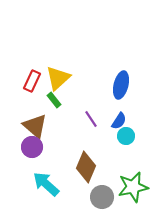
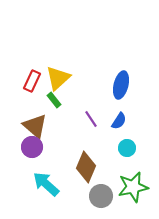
cyan circle: moved 1 px right, 12 px down
gray circle: moved 1 px left, 1 px up
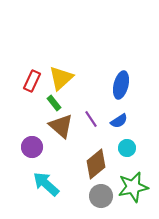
yellow triangle: moved 3 px right
green rectangle: moved 3 px down
blue semicircle: rotated 24 degrees clockwise
brown triangle: moved 26 px right
brown diamond: moved 10 px right, 3 px up; rotated 28 degrees clockwise
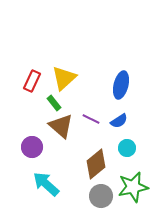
yellow triangle: moved 3 px right
purple line: rotated 30 degrees counterclockwise
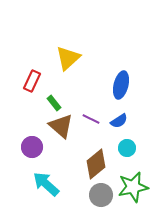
yellow triangle: moved 4 px right, 20 px up
gray circle: moved 1 px up
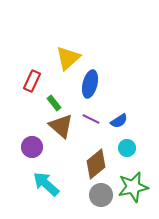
blue ellipse: moved 31 px left, 1 px up
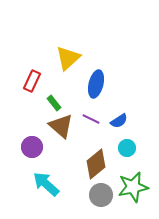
blue ellipse: moved 6 px right
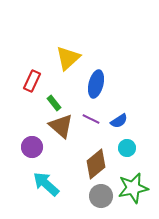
green star: moved 1 px down
gray circle: moved 1 px down
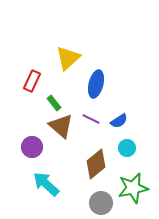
gray circle: moved 7 px down
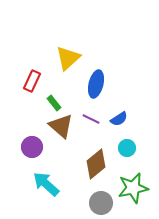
blue semicircle: moved 2 px up
